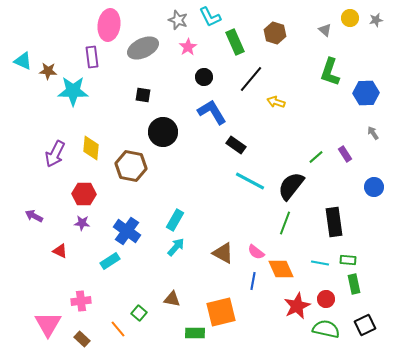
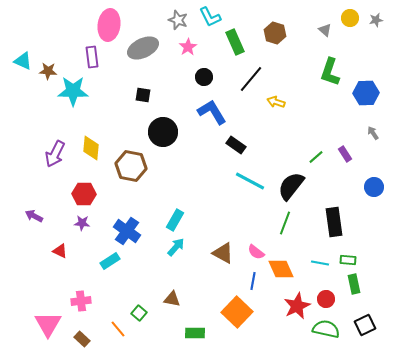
orange square at (221, 312): moved 16 px right; rotated 32 degrees counterclockwise
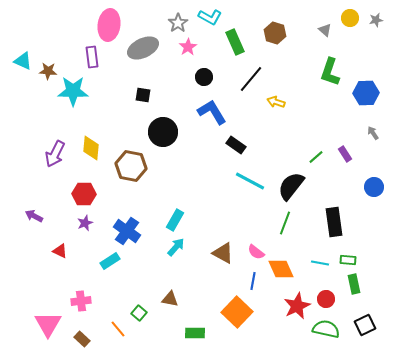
cyan L-shape at (210, 17): rotated 35 degrees counterclockwise
gray star at (178, 20): moved 3 px down; rotated 18 degrees clockwise
purple star at (82, 223): moved 3 px right; rotated 28 degrees counterclockwise
brown triangle at (172, 299): moved 2 px left
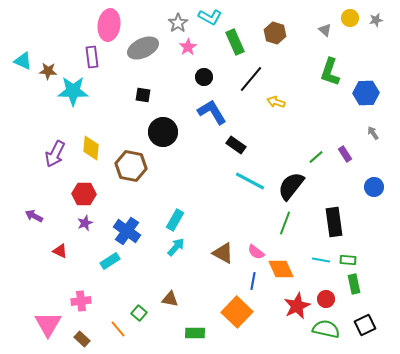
cyan line at (320, 263): moved 1 px right, 3 px up
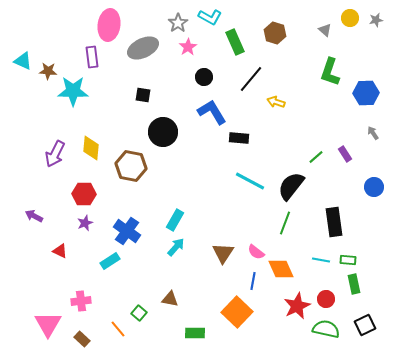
black rectangle at (236, 145): moved 3 px right, 7 px up; rotated 30 degrees counterclockwise
brown triangle at (223, 253): rotated 35 degrees clockwise
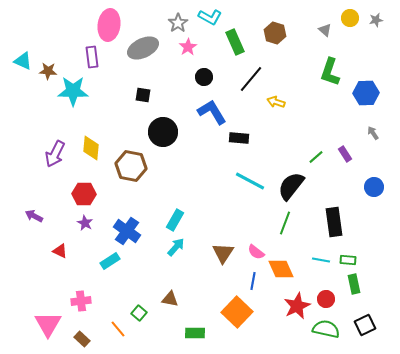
purple star at (85, 223): rotated 21 degrees counterclockwise
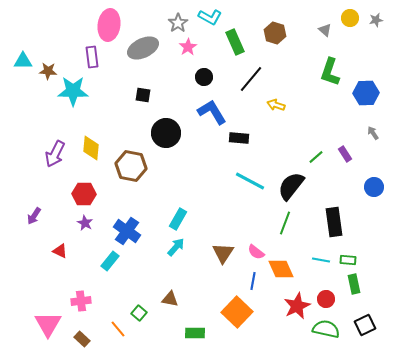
cyan triangle at (23, 61): rotated 24 degrees counterclockwise
yellow arrow at (276, 102): moved 3 px down
black circle at (163, 132): moved 3 px right, 1 px down
purple arrow at (34, 216): rotated 84 degrees counterclockwise
cyan rectangle at (175, 220): moved 3 px right, 1 px up
cyan rectangle at (110, 261): rotated 18 degrees counterclockwise
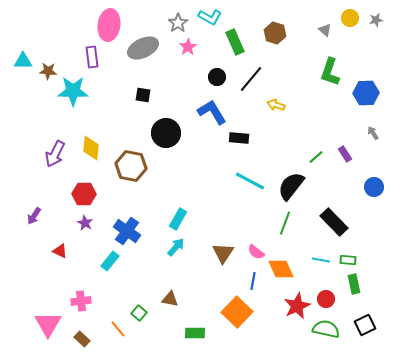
black circle at (204, 77): moved 13 px right
black rectangle at (334, 222): rotated 36 degrees counterclockwise
